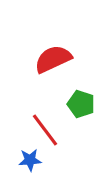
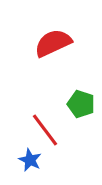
red semicircle: moved 16 px up
blue star: rotated 30 degrees clockwise
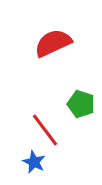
blue star: moved 4 px right, 2 px down
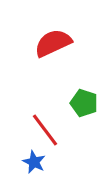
green pentagon: moved 3 px right, 1 px up
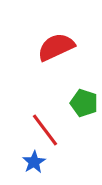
red semicircle: moved 3 px right, 4 px down
blue star: rotated 15 degrees clockwise
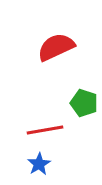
red line: rotated 63 degrees counterclockwise
blue star: moved 5 px right, 2 px down
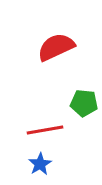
green pentagon: rotated 12 degrees counterclockwise
blue star: moved 1 px right
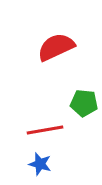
blue star: rotated 25 degrees counterclockwise
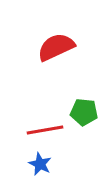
green pentagon: moved 9 px down
blue star: rotated 10 degrees clockwise
